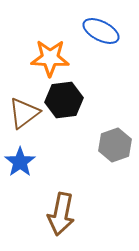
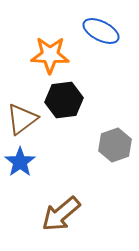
orange star: moved 3 px up
brown triangle: moved 2 px left, 6 px down
brown arrow: rotated 39 degrees clockwise
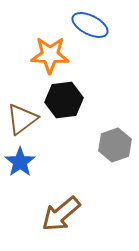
blue ellipse: moved 11 px left, 6 px up
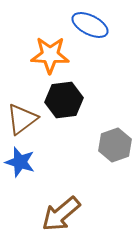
blue star: rotated 20 degrees counterclockwise
